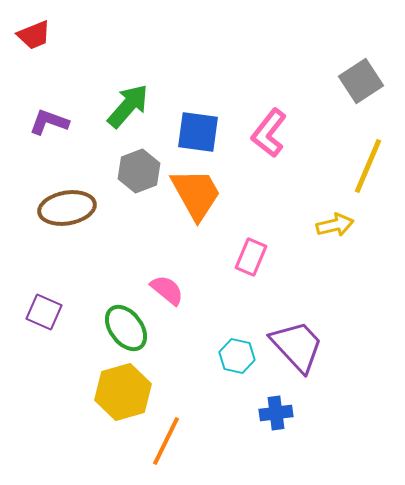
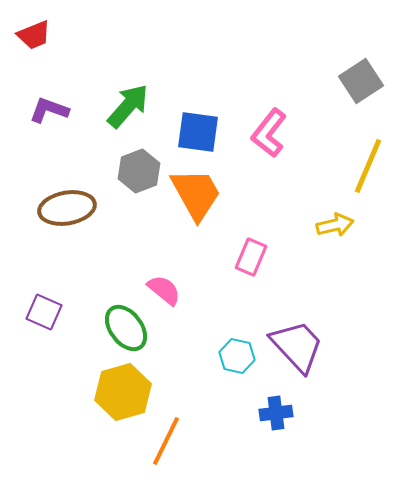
purple L-shape: moved 12 px up
pink semicircle: moved 3 px left
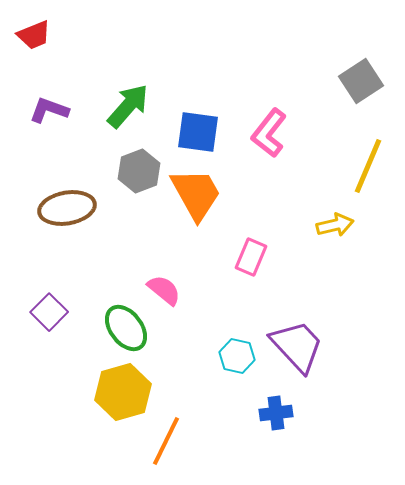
purple square: moved 5 px right; rotated 21 degrees clockwise
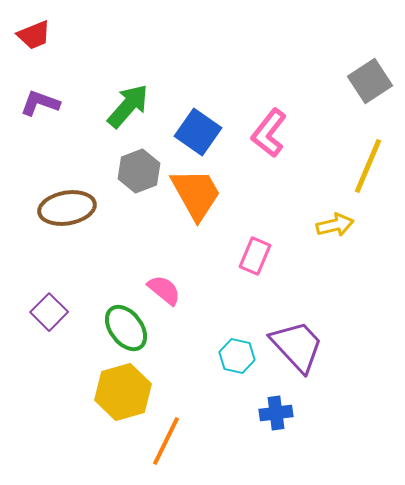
gray square: moved 9 px right
purple L-shape: moved 9 px left, 7 px up
blue square: rotated 27 degrees clockwise
pink rectangle: moved 4 px right, 1 px up
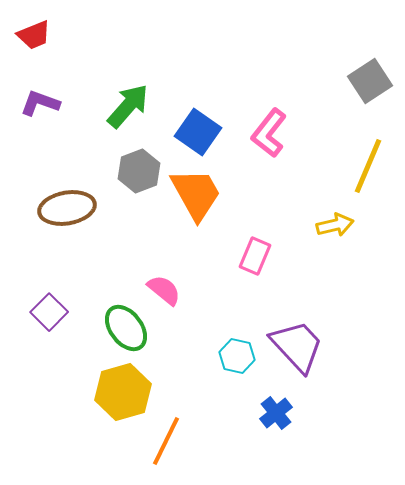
blue cross: rotated 32 degrees counterclockwise
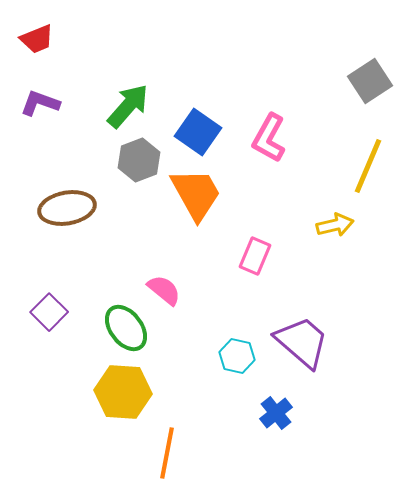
red trapezoid: moved 3 px right, 4 px down
pink L-shape: moved 5 px down; rotated 9 degrees counterclockwise
gray hexagon: moved 11 px up
purple trapezoid: moved 5 px right, 4 px up; rotated 6 degrees counterclockwise
yellow hexagon: rotated 20 degrees clockwise
orange line: moved 1 px right, 12 px down; rotated 15 degrees counterclockwise
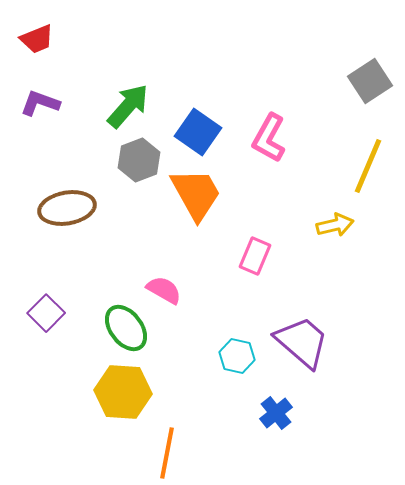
pink semicircle: rotated 9 degrees counterclockwise
purple square: moved 3 px left, 1 px down
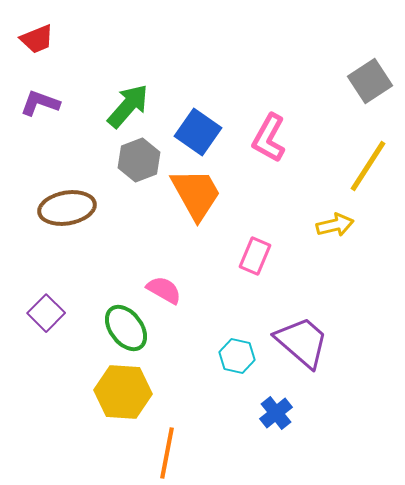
yellow line: rotated 10 degrees clockwise
